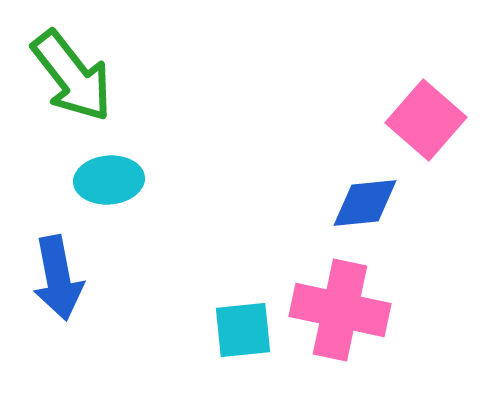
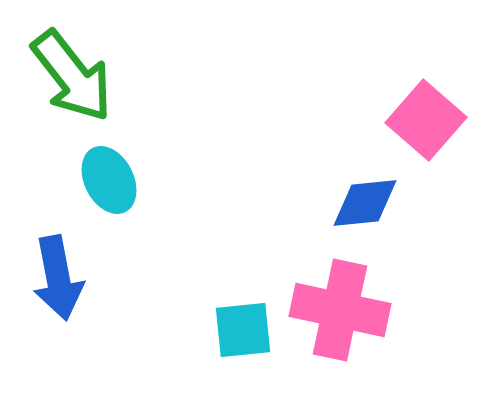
cyan ellipse: rotated 68 degrees clockwise
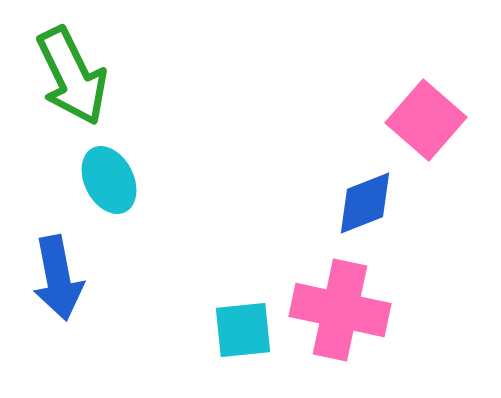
green arrow: rotated 12 degrees clockwise
blue diamond: rotated 16 degrees counterclockwise
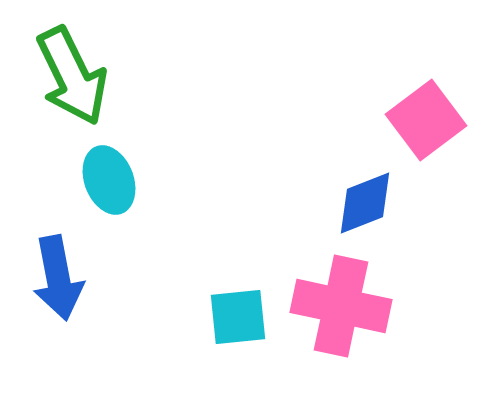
pink square: rotated 12 degrees clockwise
cyan ellipse: rotated 6 degrees clockwise
pink cross: moved 1 px right, 4 px up
cyan square: moved 5 px left, 13 px up
